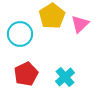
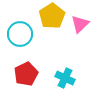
cyan cross: moved 1 px down; rotated 24 degrees counterclockwise
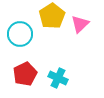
red pentagon: moved 1 px left
cyan cross: moved 7 px left
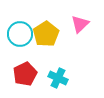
yellow pentagon: moved 6 px left, 18 px down
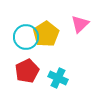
cyan circle: moved 6 px right, 3 px down
red pentagon: moved 2 px right, 3 px up
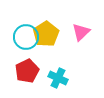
pink triangle: moved 1 px right, 8 px down
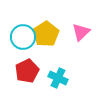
cyan circle: moved 3 px left
